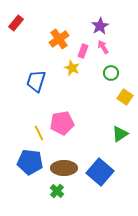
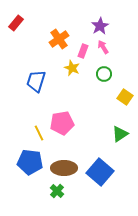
green circle: moved 7 px left, 1 px down
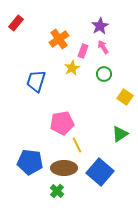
yellow star: rotated 21 degrees clockwise
yellow line: moved 38 px right, 12 px down
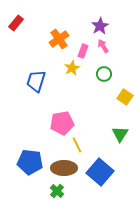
pink arrow: moved 1 px up
green triangle: rotated 24 degrees counterclockwise
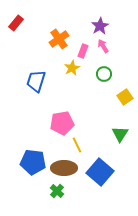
yellow square: rotated 21 degrees clockwise
blue pentagon: moved 3 px right
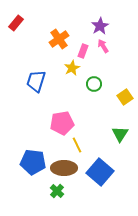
green circle: moved 10 px left, 10 px down
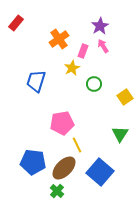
brown ellipse: rotated 45 degrees counterclockwise
